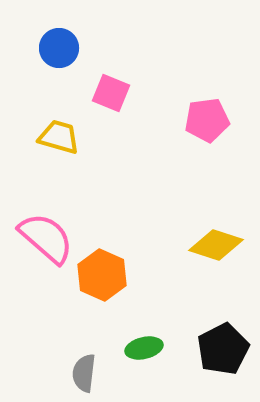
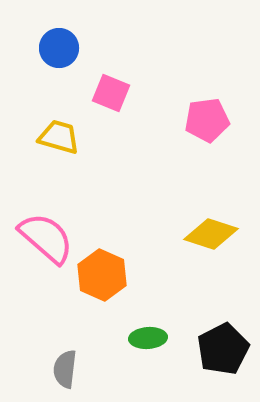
yellow diamond: moved 5 px left, 11 px up
green ellipse: moved 4 px right, 10 px up; rotated 9 degrees clockwise
gray semicircle: moved 19 px left, 4 px up
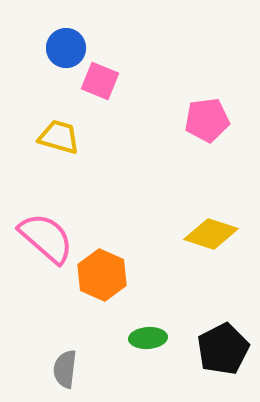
blue circle: moved 7 px right
pink square: moved 11 px left, 12 px up
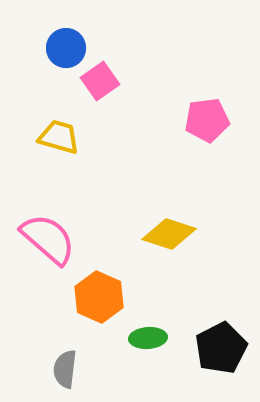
pink square: rotated 33 degrees clockwise
yellow diamond: moved 42 px left
pink semicircle: moved 2 px right, 1 px down
orange hexagon: moved 3 px left, 22 px down
black pentagon: moved 2 px left, 1 px up
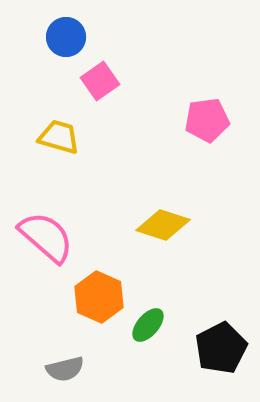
blue circle: moved 11 px up
yellow diamond: moved 6 px left, 9 px up
pink semicircle: moved 2 px left, 2 px up
green ellipse: moved 13 px up; rotated 45 degrees counterclockwise
gray semicircle: rotated 111 degrees counterclockwise
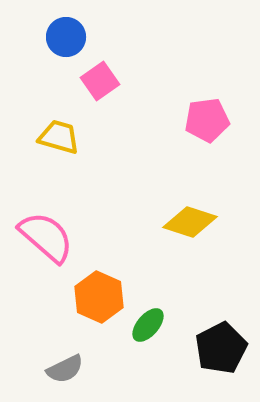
yellow diamond: moved 27 px right, 3 px up
gray semicircle: rotated 12 degrees counterclockwise
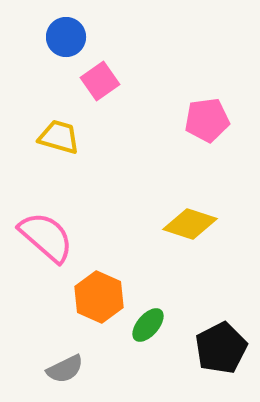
yellow diamond: moved 2 px down
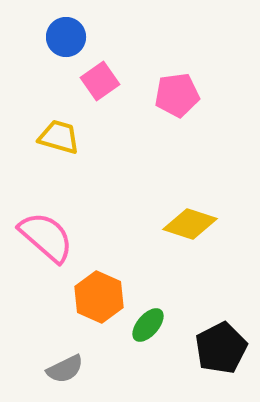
pink pentagon: moved 30 px left, 25 px up
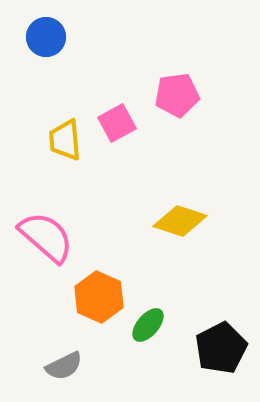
blue circle: moved 20 px left
pink square: moved 17 px right, 42 px down; rotated 6 degrees clockwise
yellow trapezoid: moved 6 px right, 3 px down; rotated 111 degrees counterclockwise
yellow diamond: moved 10 px left, 3 px up
gray semicircle: moved 1 px left, 3 px up
